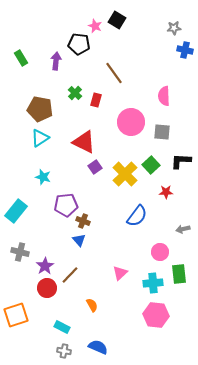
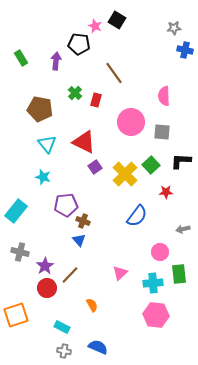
cyan triangle at (40, 138): moved 7 px right, 6 px down; rotated 36 degrees counterclockwise
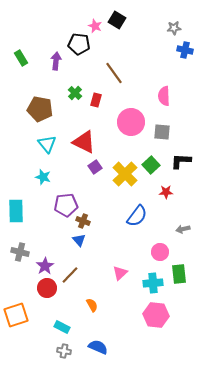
cyan rectangle at (16, 211): rotated 40 degrees counterclockwise
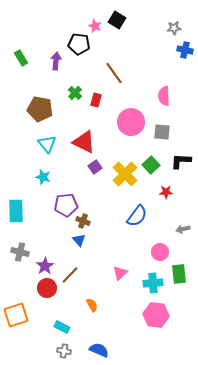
blue semicircle at (98, 347): moved 1 px right, 3 px down
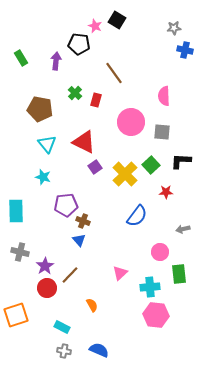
cyan cross at (153, 283): moved 3 px left, 4 px down
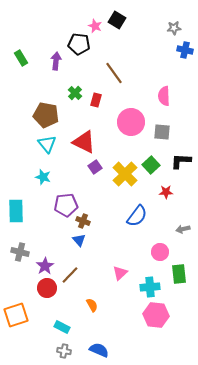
brown pentagon at (40, 109): moved 6 px right, 6 px down
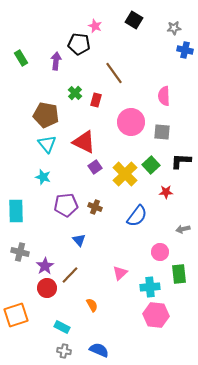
black square at (117, 20): moved 17 px right
brown cross at (83, 221): moved 12 px right, 14 px up
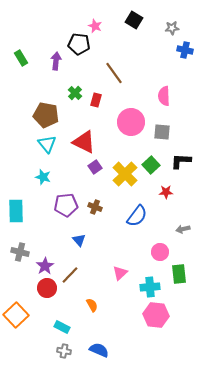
gray star at (174, 28): moved 2 px left
orange square at (16, 315): rotated 25 degrees counterclockwise
